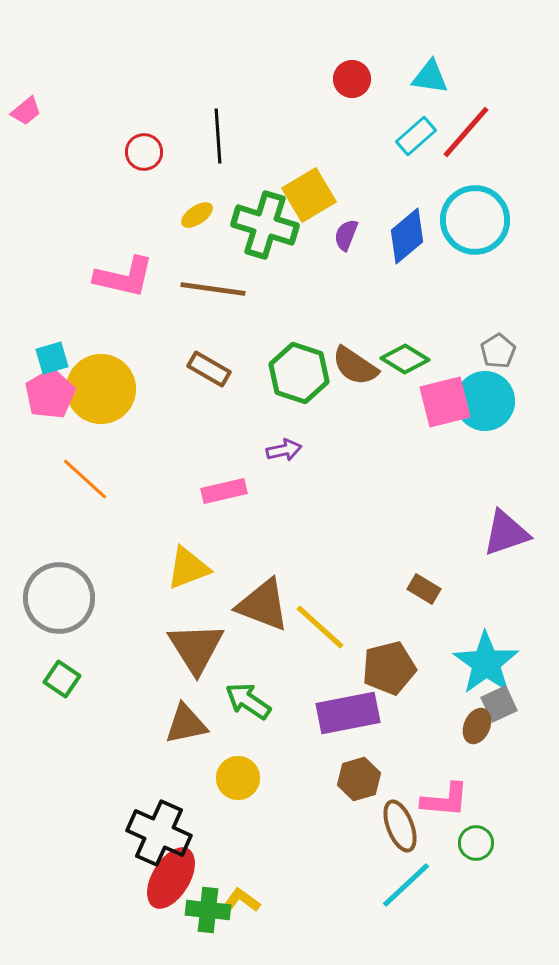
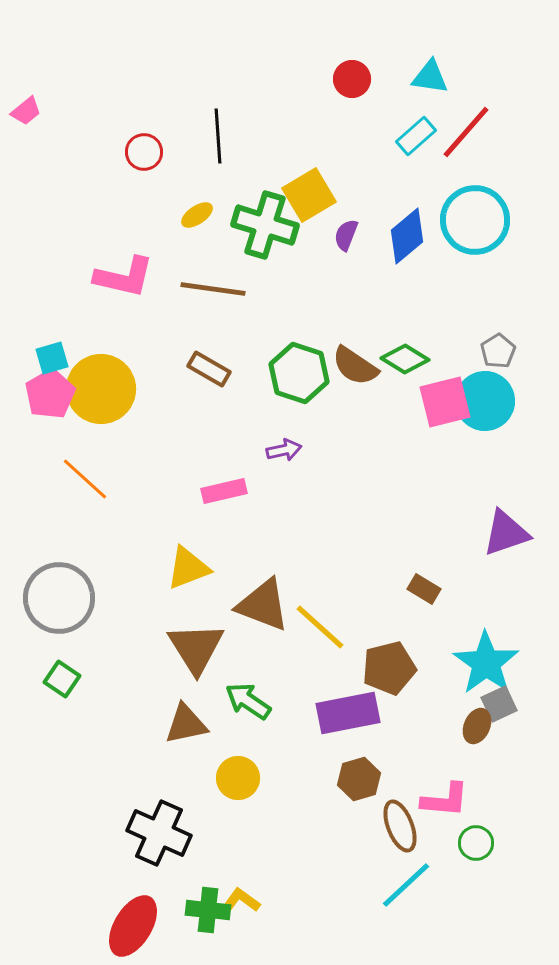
red ellipse at (171, 878): moved 38 px left, 48 px down
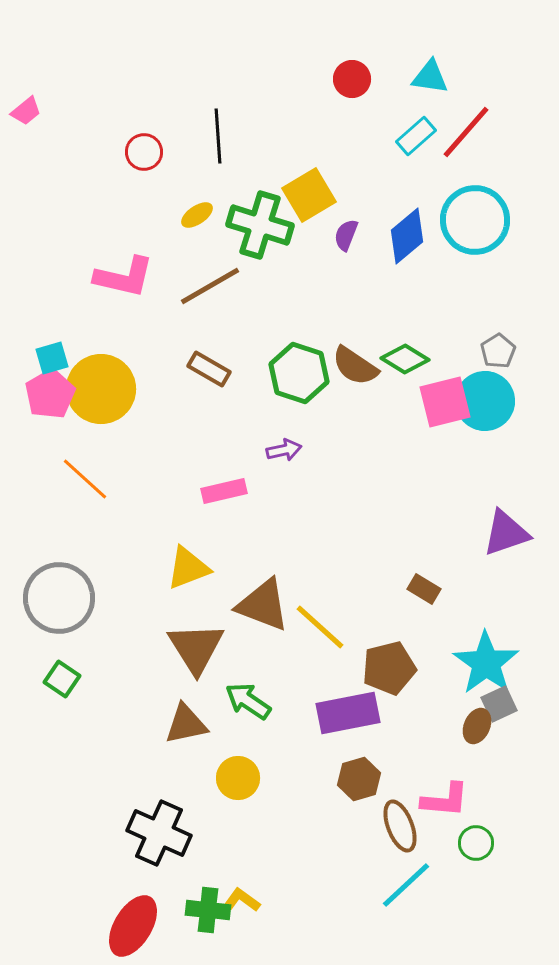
green cross at (265, 225): moved 5 px left
brown line at (213, 289): moved 3 px left, 3 px up; rotated 38 degrees counterclockwise
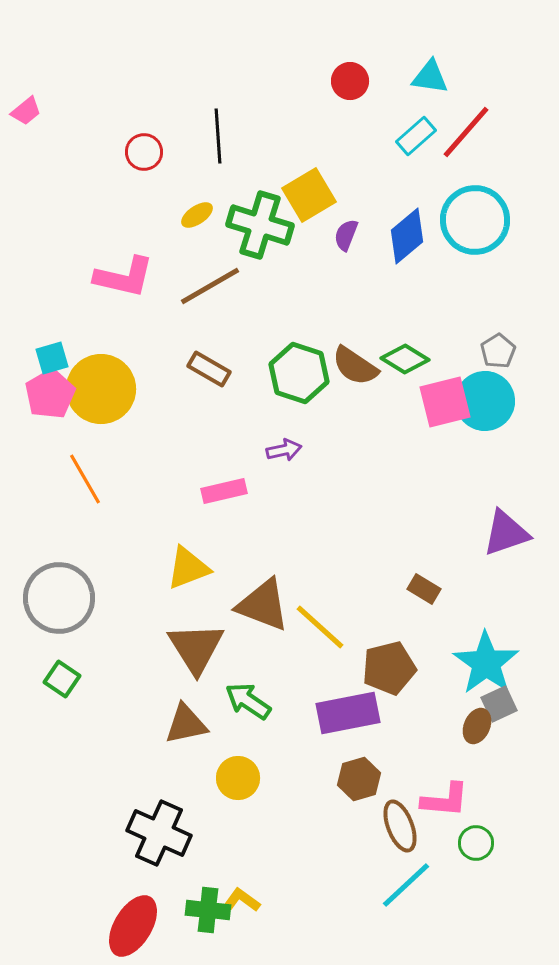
red circle at (352, 79): moved 2 px left, 2 px down
orange line at (85, 479): rotated 18 degrees clockwise
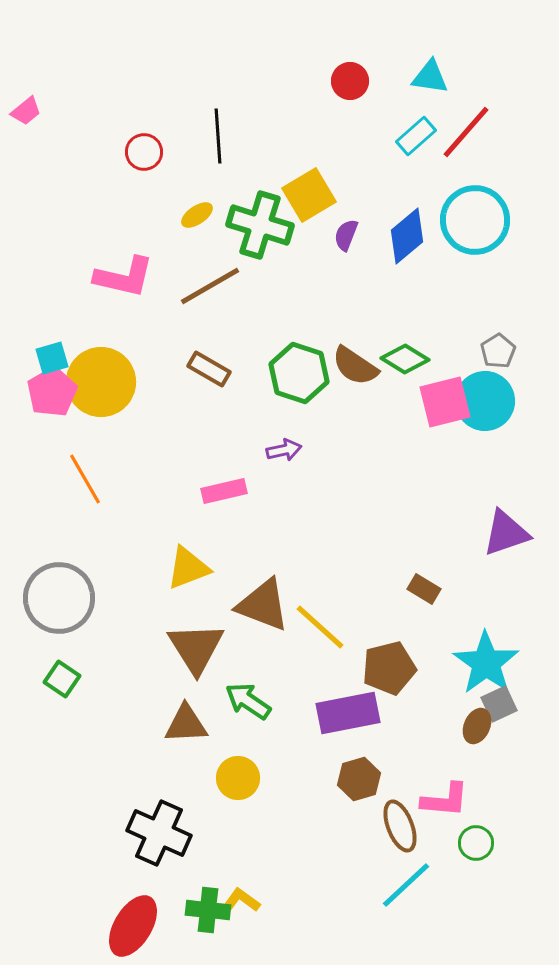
yellow circle at (101, 389): moved 7 px up
pink pentagon at (50, 394): moved 2 px right, 2 px up
brown triangle at (186, 724): rotated 9 degrees clockwise
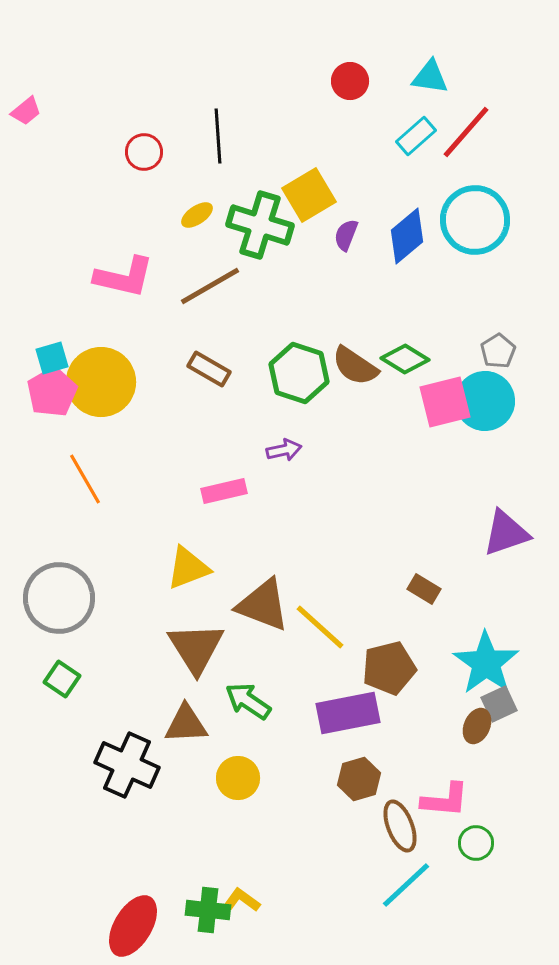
black cross at (159, 833): moved 32 px left, 68 px up
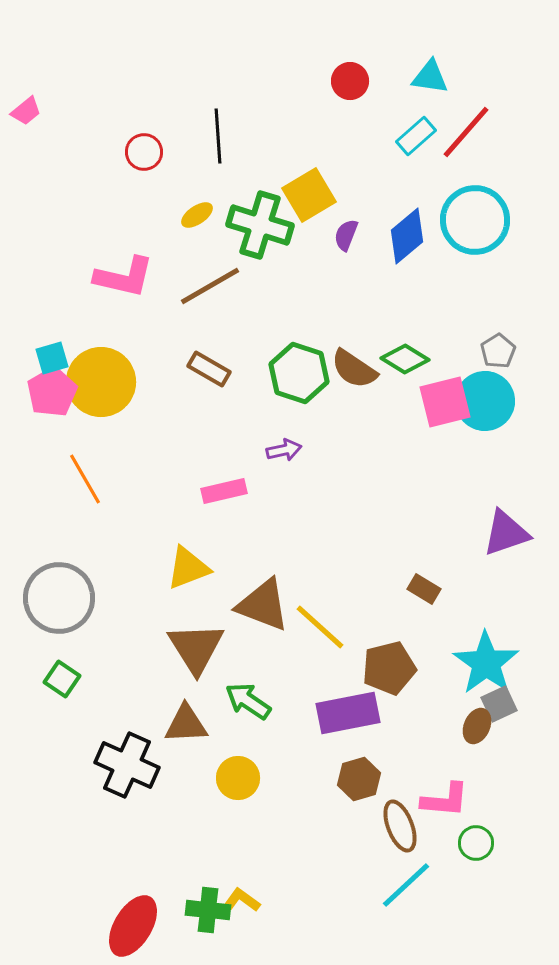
brown semicircle at (355, 366): moved 1 px left, 3 px down
